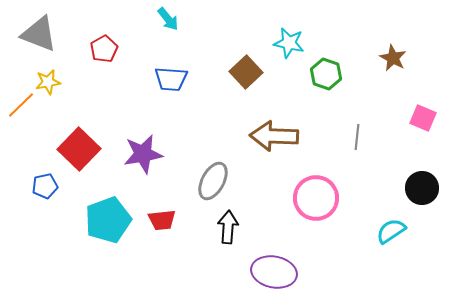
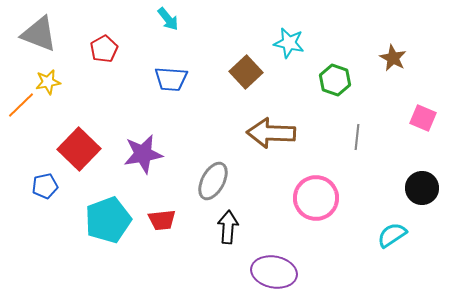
green hexagon: moved 9 px right, 6 px down
brown arrow: moved 3 px left, 3 px up
cyan semicircle: moved 1 px right, 4 px down
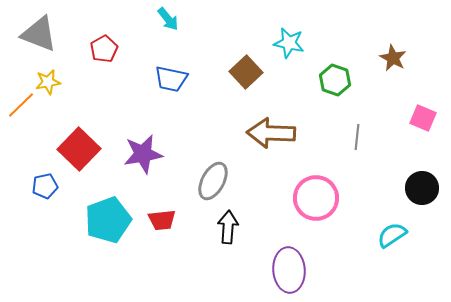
blue trapezoid: rotated 8 degrees clockwise
purple ellipse: moved 15 px right, 2 px up; rotated 75 degrees clockwise
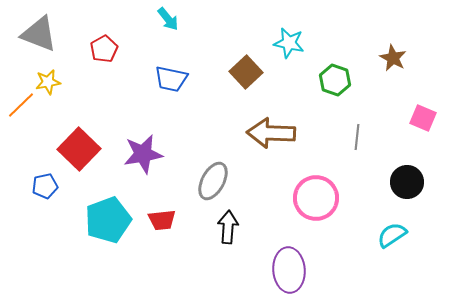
black circle: moved 15 px left, 6 px up
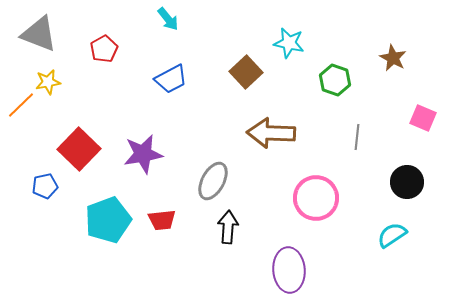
blue trapezoid: rotated 40 degrees counterclockwise
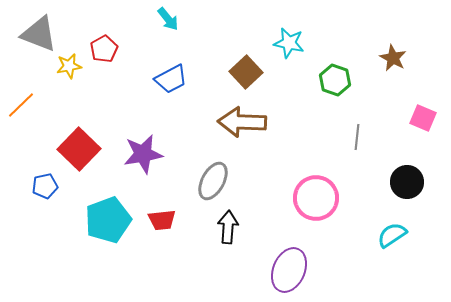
yellow star: moved 21 px right, 16 px up
brown arrow: moved 29 px left, 11 px up
purple ellipse: rotated 27 degrees clockwise
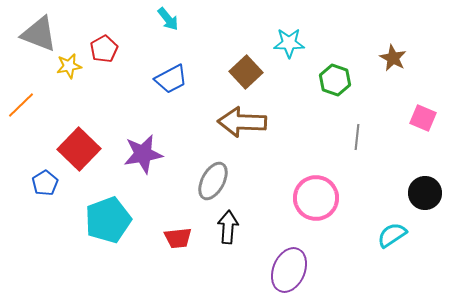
cyan star: rotated 12 degrees counterclockwise
black circle: moved 18 px right, 11 px down
blue pentagon: moved 3 px up; rotated 20 degrees counterclockwise
red trapezoid: moved 16 px right, 18 px down
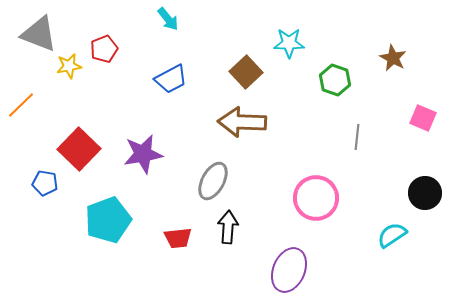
red pentagon: rotated 8 degrees clockwise
blue pentagon: rotated 30 degrees counterclockwise
